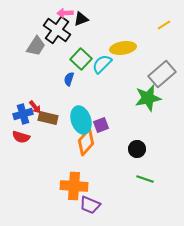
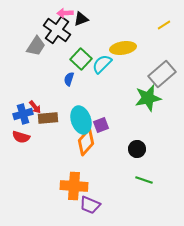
brown rectangle: rotated 18 degrees counterclockwise
green line: moved 1 px left, 1 px down
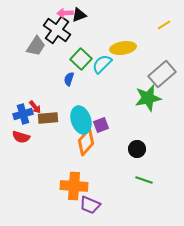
black triangle: moved 2 px left, 4 px up
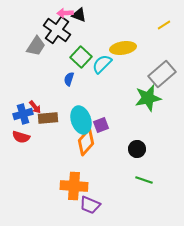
black triangle: rotated 42 degrees clockwise
green square: moved 2 px up
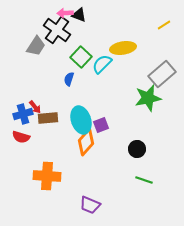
orange cross: moved 27 px left, 10 px up
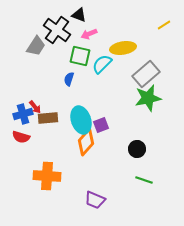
pink arrow: moved 24 px right, 21 px down; rotated 21 degrees counterclockwise
green square: moved 1 px left, 1 px up; rotated 30 degrees counterclockwise
gray rectangle: moved 16 px left
purple trapezoid: moved 5 px right, 5 px up
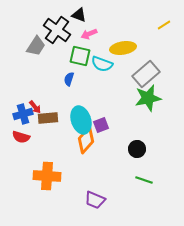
cyan semicircle: rotated 115 degrees counterclockwise
orange diamond: moved 2 px up
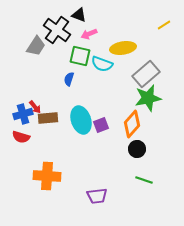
orange diamond: moved 46 px right, 16 px up
purple trapezoid: moved 2 px right, 4 px up; rotated 30 degrees counterclockwise
